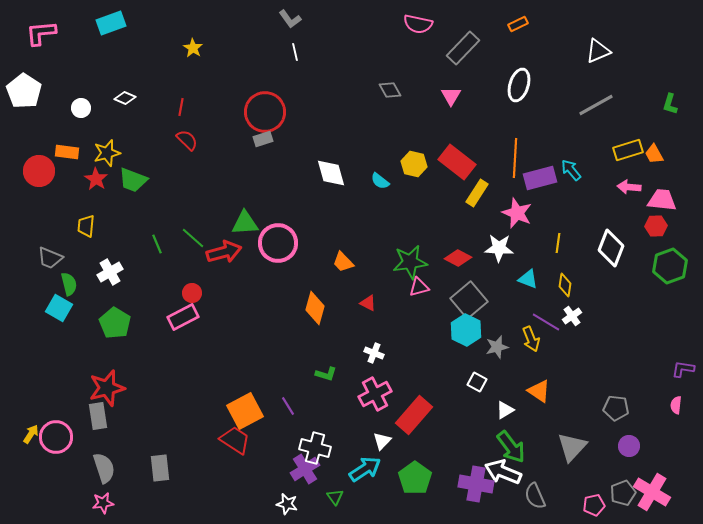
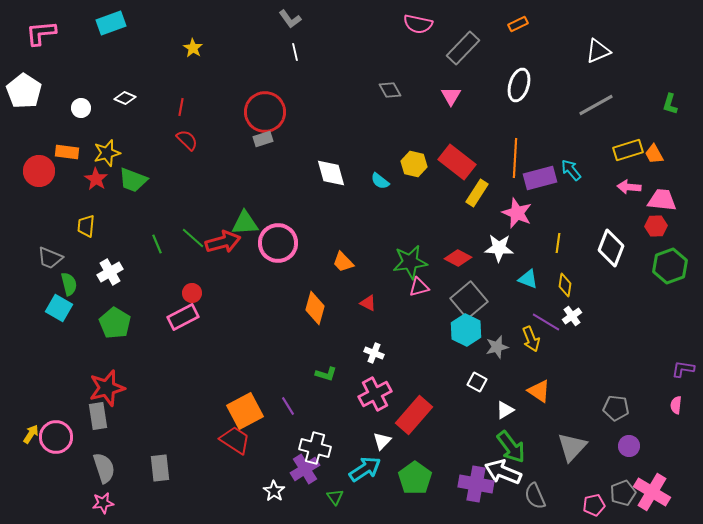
red arrow at (224, 252): moved 1 px left, 10 px up
white star at (287, 504): moved 13 px left, 13 px up; rotated 20 degrees clockwise
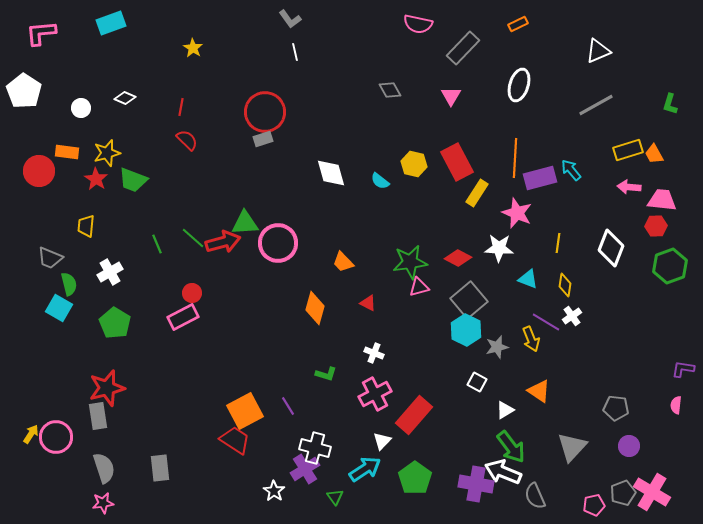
red rectangle at (457, 162): rotated 24 degrees clockwise
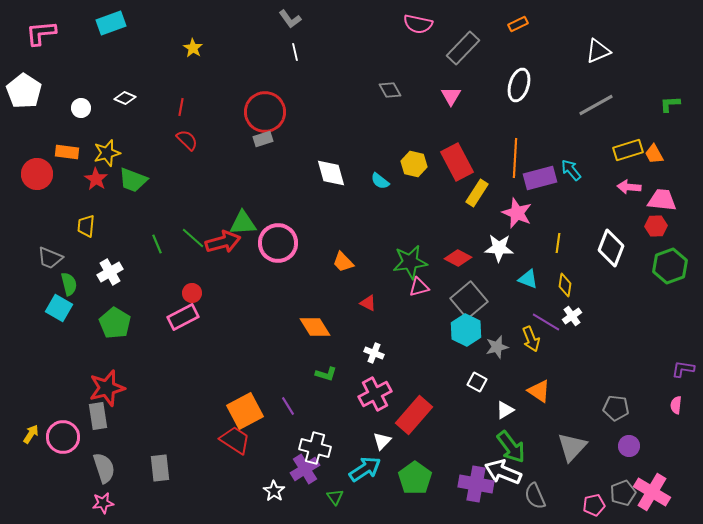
green L-shape at (670, 104): rotated 70 degrees clockwise
red circle at (39, 171): moved 2 px left, 3 px down
green triangle at (245, 223): moved 2 px left
orange diamond at (315, 308): moved 19 px down; rotated 48 degrees counterclockwise
pink circle at (56, 437): moved 7 px right
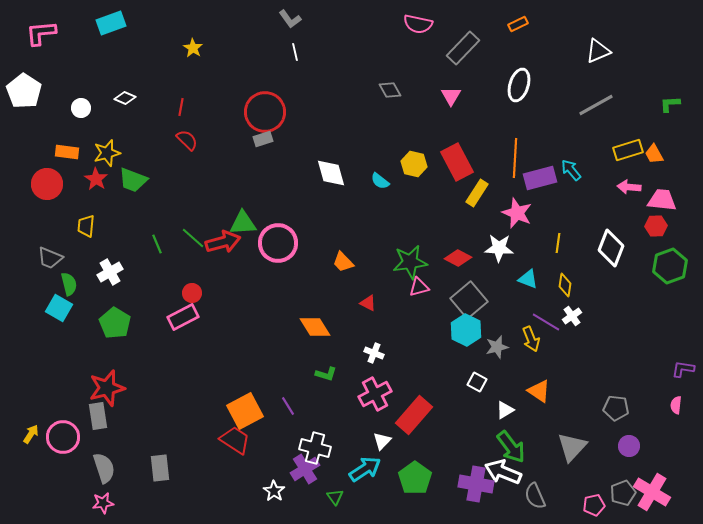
red circle at (37, 174): moved 10 px right, 10 px down
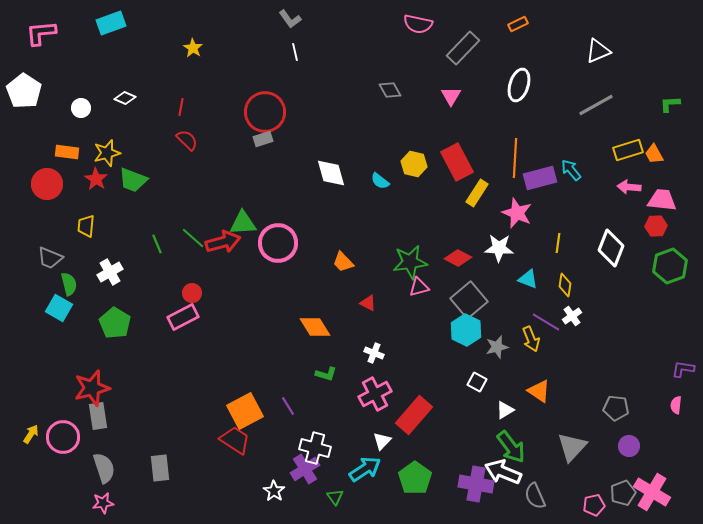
red star at (107, 388): moved 15 px left
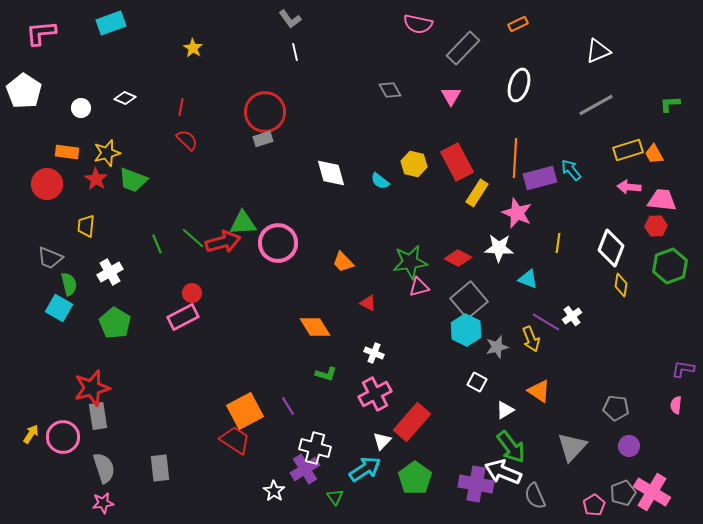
yellow diamond at (565, 285): moved 56 px right
red rectangle at (414, 415): moved 2 px left, 7 px down
pink pentagon at (594, 505): rotated 20 degrees counterclockwise
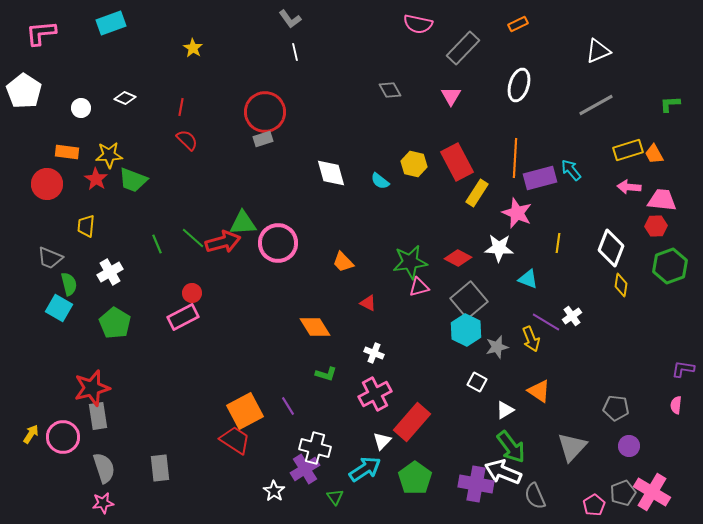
yellow star at (107, 153): moved 2 px right, 2 px down; rotated 12 degrees clockwise
